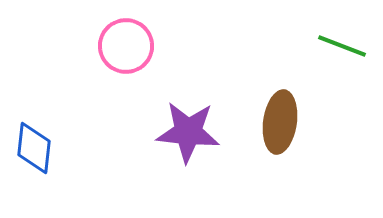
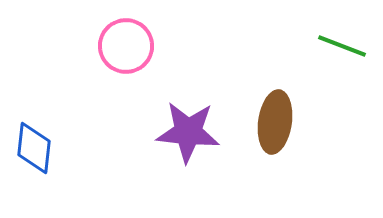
brown ellipse: moved 5 px left
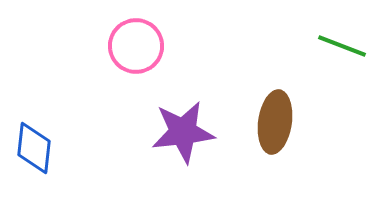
pink circle: moved 10 px right
purple star: moved 5 px left; rotated 12 degrees counterclockwise
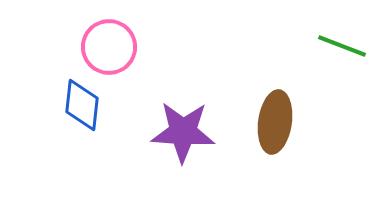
pink circle: moved 27 px left, 1 px down
purple star: rotated 10 degrees clockwise
blue diamond: moved 48 px right, 43 px up
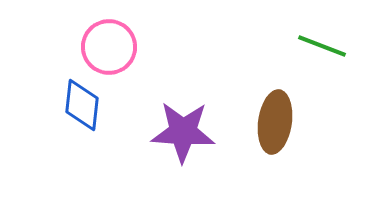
green line: moved 20 px left
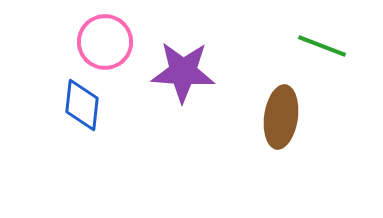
pink circle: moved 4 px left, 5 px up
brown ellipse: moved 6 px right, 5 px up
purple star: moved 60 px up
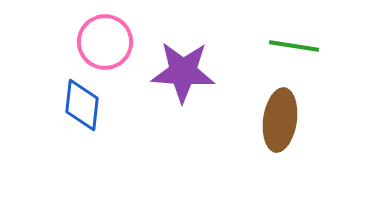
green line: moved 28 px left; rotated 12 degrees counterclockwise
brown ellipse: moved 1 px left, 3 px down
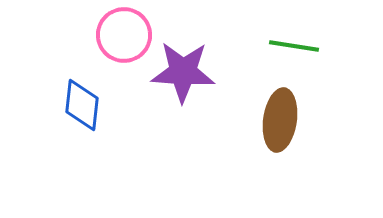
pink circle: moved 19 px right, 7 px up
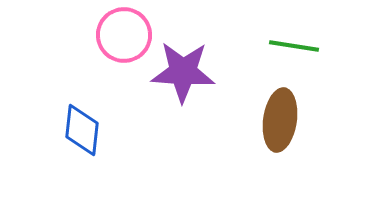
blue diamond: moved 25 px down
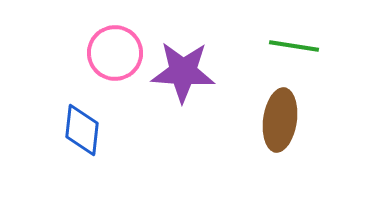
pink circle: moved 9 px left, 18 px down
